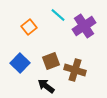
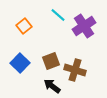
orange square: moved 5 px left, 1 px up
black arrow: moved 6 px right
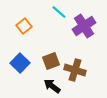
cyan line: moved 1 px right, 3 px up
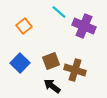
purple cross: rotated 35 degrees counterclockwise
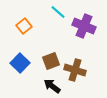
cyan line: moved 1 px left
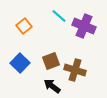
cyan line: moved 1 px right, 4 px down
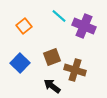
brown square: moved 1 px right, 4 px up
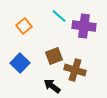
purple cross: rotated 15 degrees counterclockwise
brown square: moved 2 px right, 1 px up
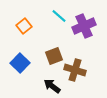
purple cross: rotated 30 degrees counterclockwise
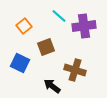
purple cross: rotated 15 degrees clockwise
brown square: moved 8 px left, 9 px up
blue square: rotated 18 degrees counterclockwise
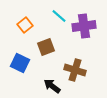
orange square: moved 1 px right, 1 px up
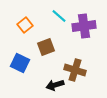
black arrow: moved 3 px right, 1 px up; rotated 54 degrees counterclockwise
